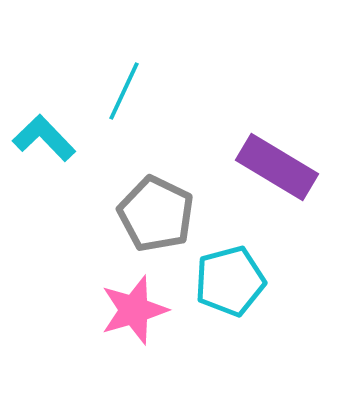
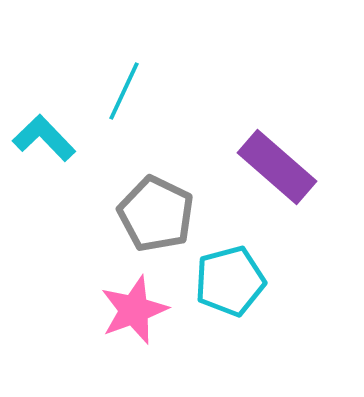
purple rectangle: rotated 10 degrees clockwise
pink star: rotated 4 degrees counterclockwise
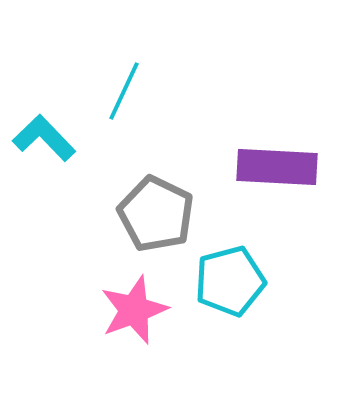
purple rectangle: rotated 38 degrees counterclockwise
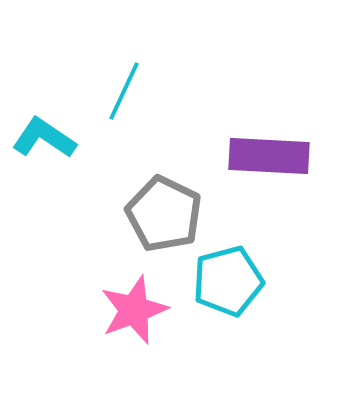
cyan L-shape: rotated 12 degrees counterclockwise
purple rectangle: moved 8 px left, 11 px up
gray pentagon: moved 8 px right
cyan pentagon: moved 2 px left
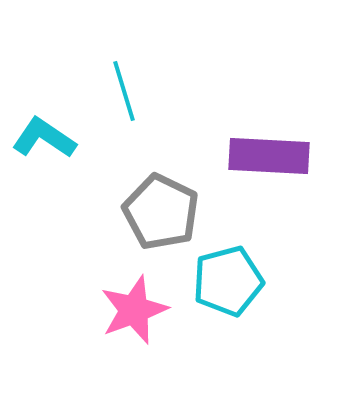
cyan line: rotated 42 degrees counterclockwise
gray pentagon: moved 3 px left, 2 px up
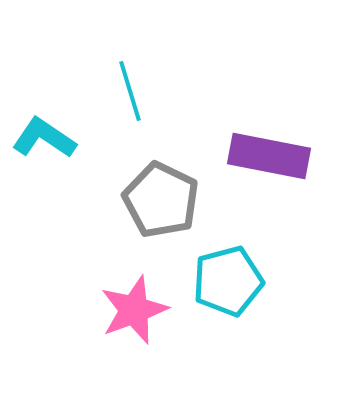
cyan line: moved 6 px right
purple rectangle: rotated 8 degrees clockwise
gray pentagon: moved 12 px up
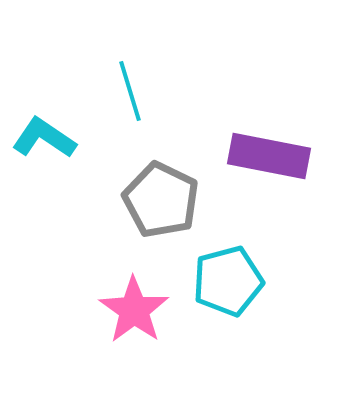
pink star: rotated 16 degrees counterclockwise
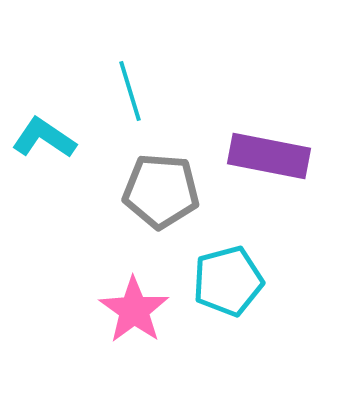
gray pentagon: moved 9 px up; rotated 22 degrees counterclockwise
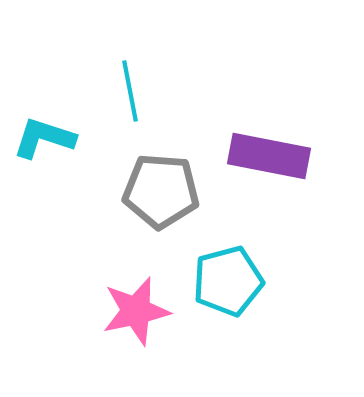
cyan line: rotated 6 degrees clockwise
cyan L-shape: rotated 16 degrees counterclockwise
pink star: moved 2 px right, 1 px down; rotated 24 degrees clockwise
